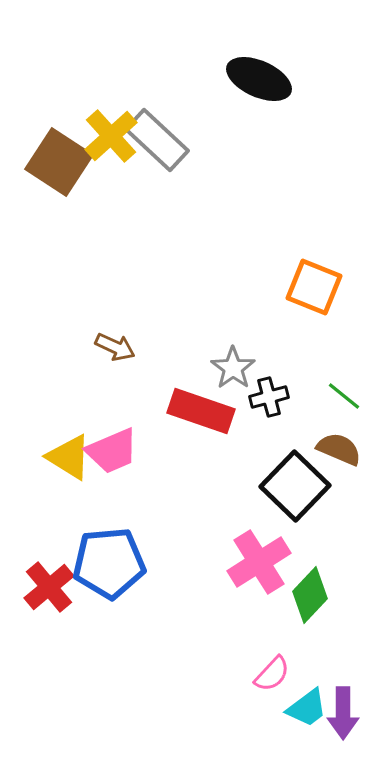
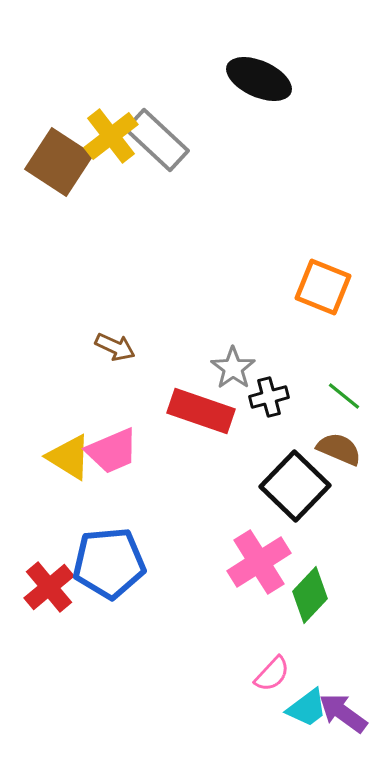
yellow cross: rotated 4 degrees clockwise
orange square: moved 9 px right
purple arrow: rotated 126 degrees clockwise
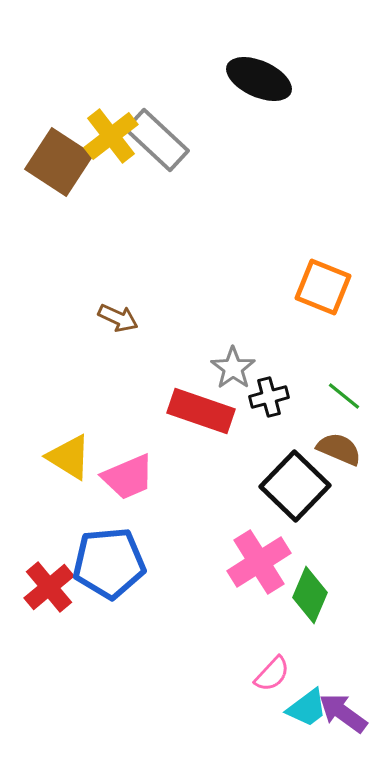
brown arrow: moved 3 px right, 29 px up
pink trapezoid: moved 16 px right, 26 px down
green diamond: rotated 20 degrees counterclockwise
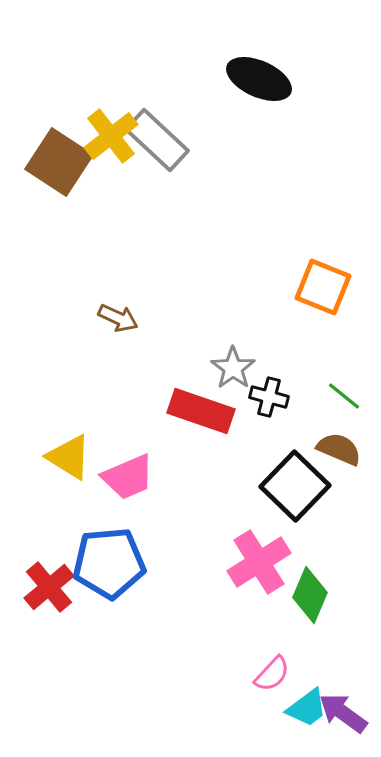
black cross: rotated 30 degrees clockwise
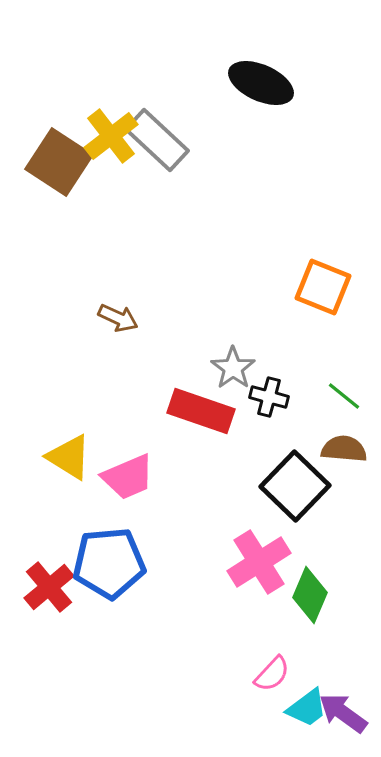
black ellipse: moved 2 px right, 4 px down
brown semicircle: moved 5 px right; rotated 18 degrees counterclockwise
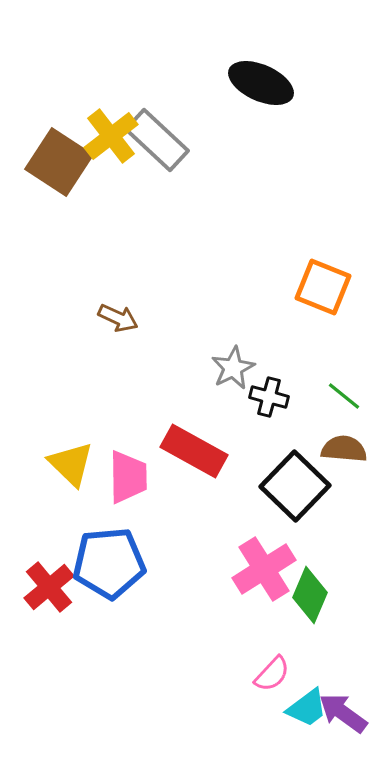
gray star: rotated 9 degrees clockwise
red rectangle: moved 7 px left, 40 px down; rotated 10 degrees clockwise
yellow triangle: moved 2 px right, 7 px down; rotated 12 degrees clockwise
pink trapezoid: rotated 68 degrees counterclockwise
pink cross: moved 5 px right, 7 px down
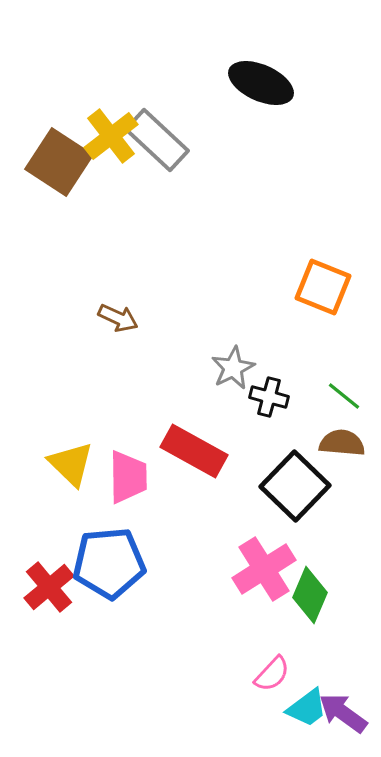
brown semicircle: moved 2 px left, 6 px up
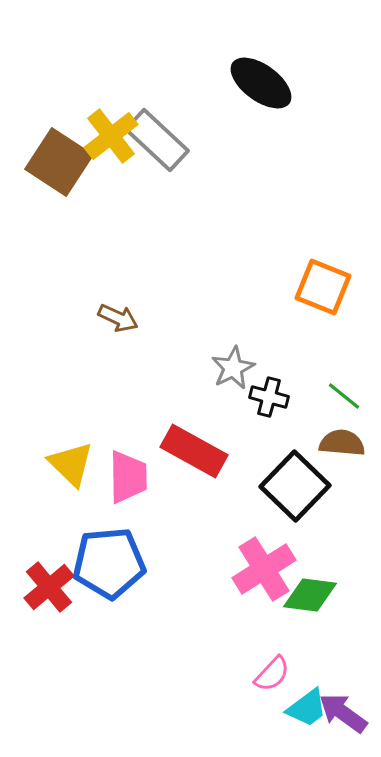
black ellipse: rotated 12 degrees clockwise
green diamond: rotated 74 degrees clockwise
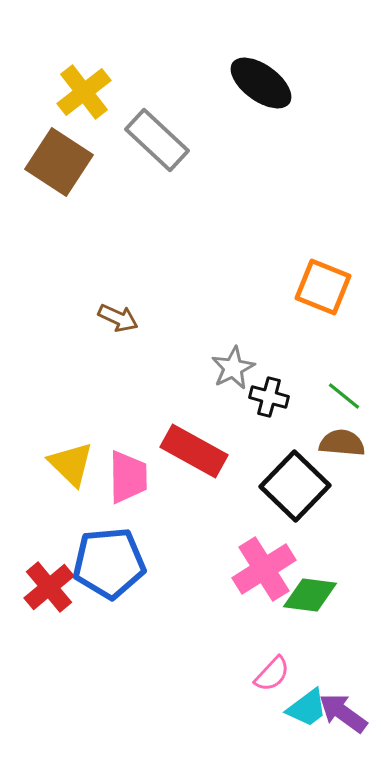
yellow cross: moved 27 px left, 44 px up
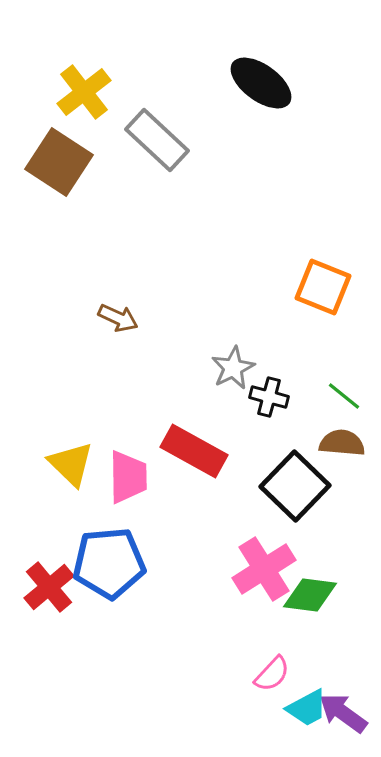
cyan trapezoid: rotated 9 degrees clockwise
